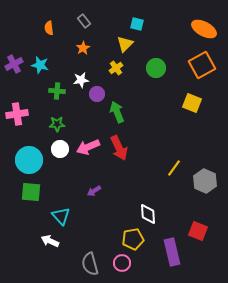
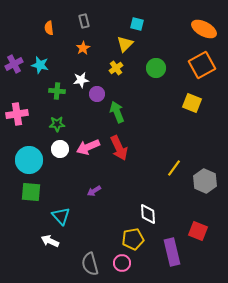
gray rectangle: rotated 24 degrees clockwise
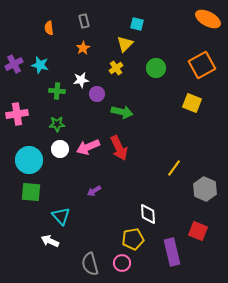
orange ellipse: moved 4 px right, 10 px up
green arrow: moved 5 px right; rotated 125 degrees clockwise
gray hexagon: moved 8 px down
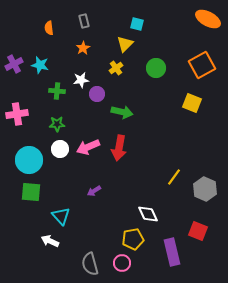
red arrow: rotated 35 degrees clockwise
yellow line: moved 9 px down
white diamond: rotated 20 degrees counterclockwise
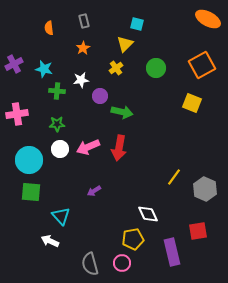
cyan star: moved 4 px right, 4 px down
purple circle: moved 3 px right, 2 px down
red square: rotated 30 degrees counterclockwise
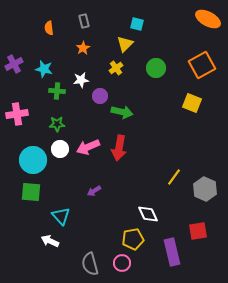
cyan circle: moved 4 px right
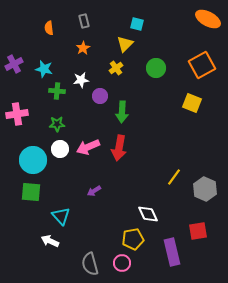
green arrow: rotated 80 degrees clockwise
